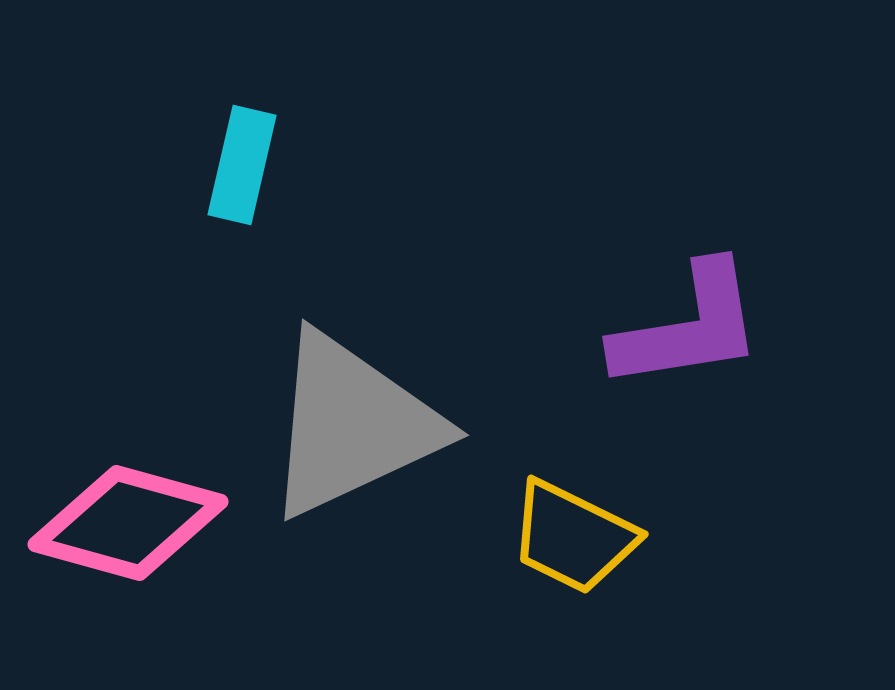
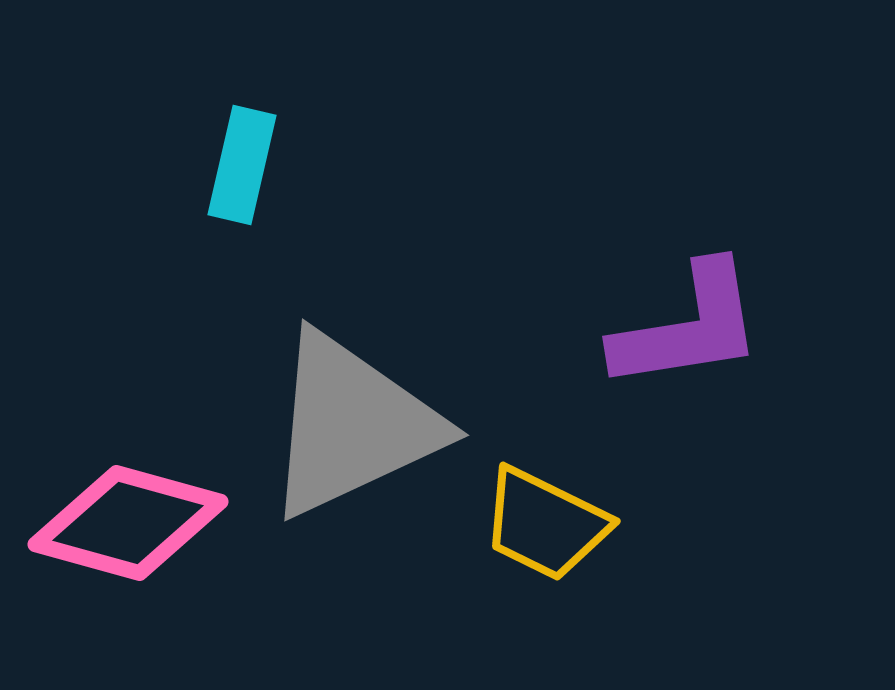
yellow trapezoid: moved 28 px left, 13 px up
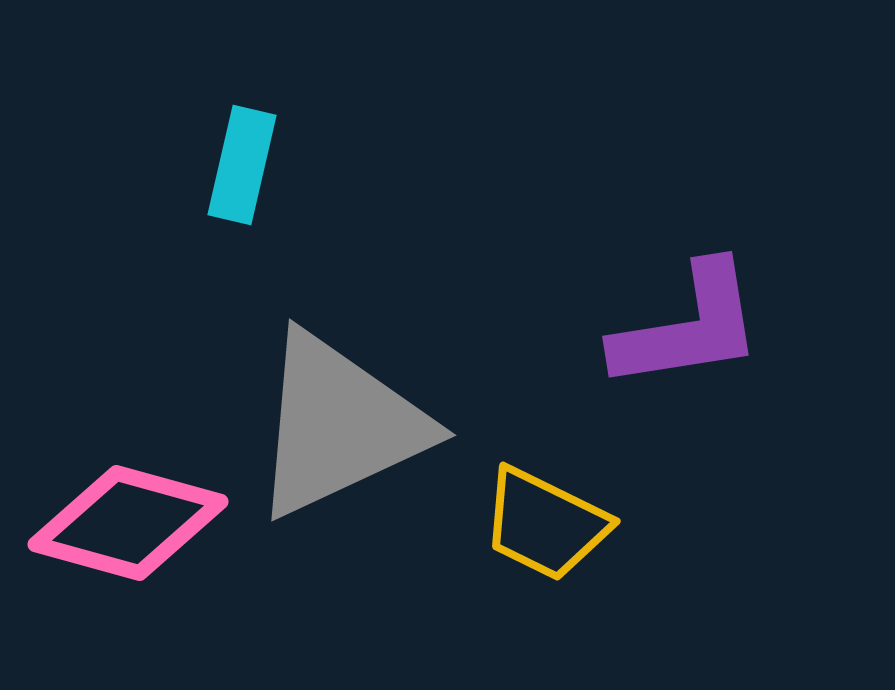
gray triangle: moved 13 px left
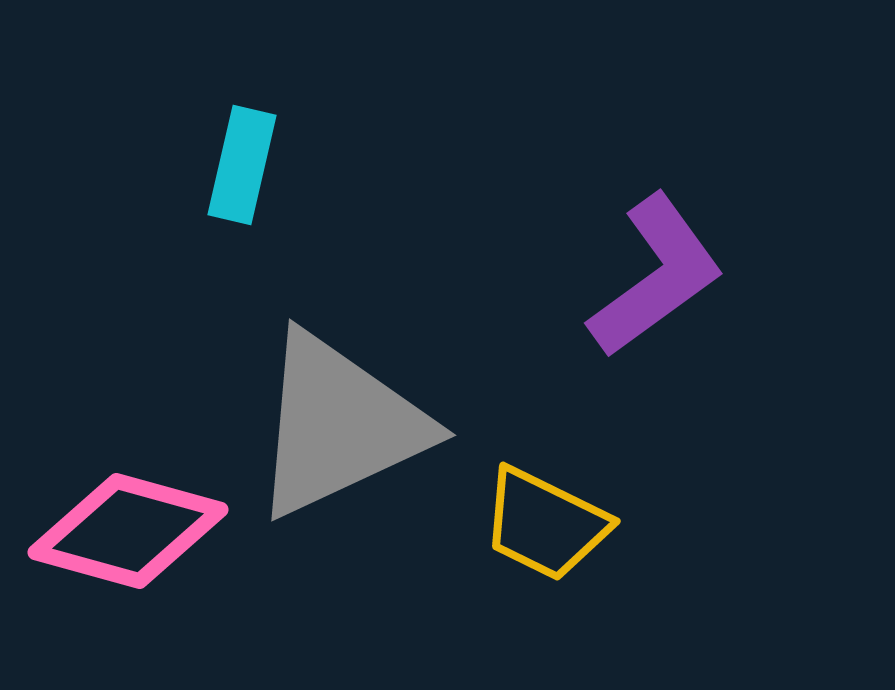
purple L-shape: moved 32 px left, 51 px up; rotated 27 degrees counterclockwise
pink diamond: moved 8 px down
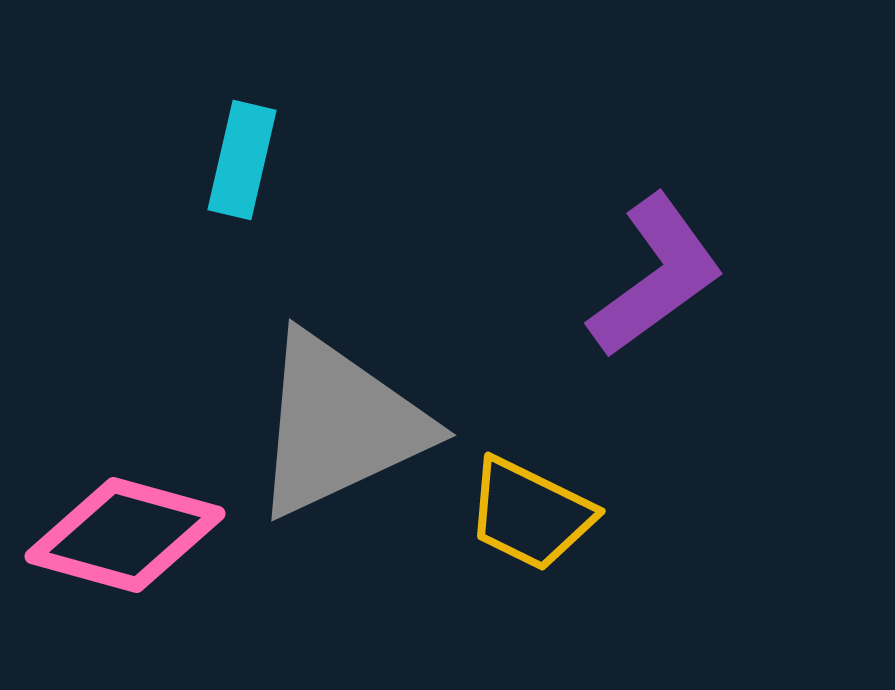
cyan rectangle: moved 5 px up
yellow trapezoid: moved 15 px left, 10 px up
pink diamond: moved 3 px left, 4 px down
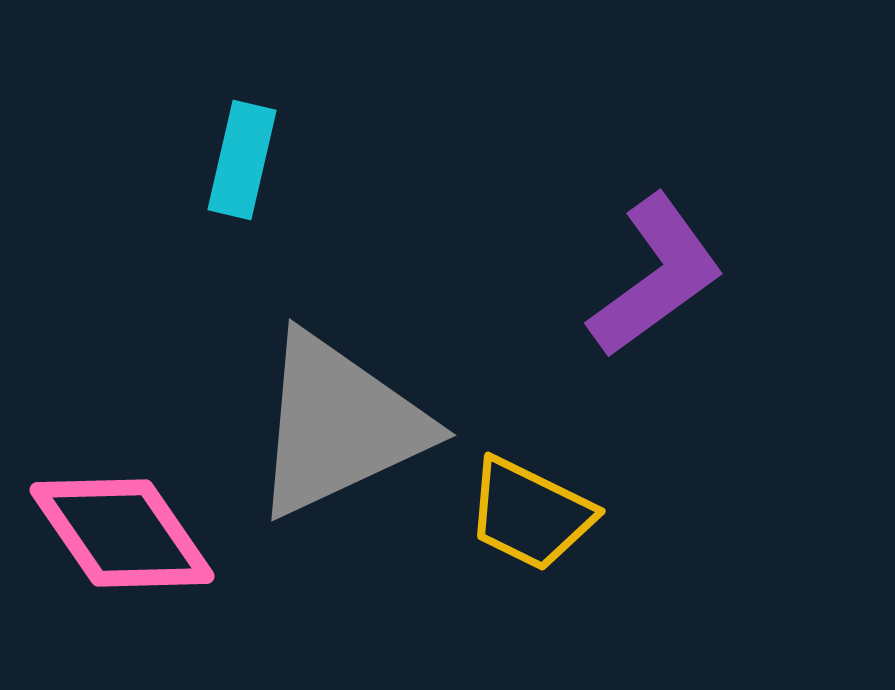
pink diamond: moved 3 px left, 2 px up; rotated 40 degrees clockwise
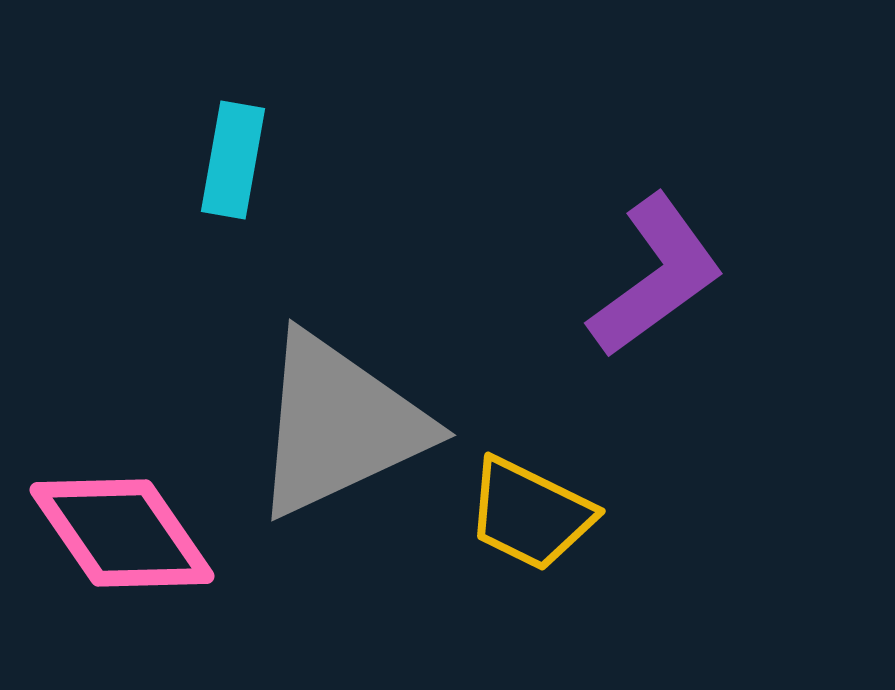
cyan rectangle: moved 9 px left; rotated 3 degrees counterclockwise
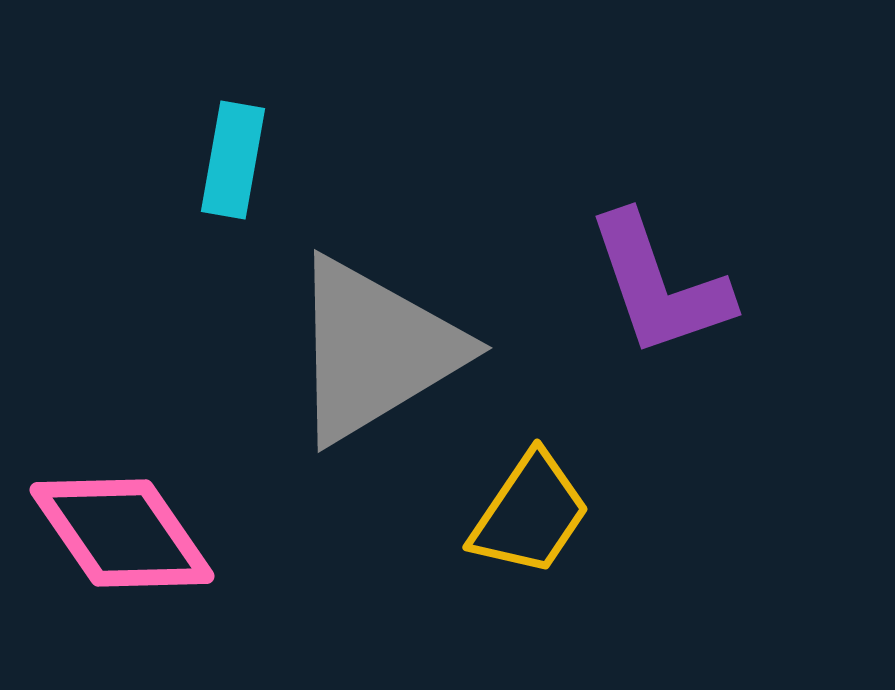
purple L-shape: moved 3 px right, 9 px down; rotated 107 degrees clockwise
gray triangle: moved 36 px right, 75 px up; rotated 6 degrees counterclockwise
yellow trapezoid: rotated 82 degrees counterclockwise
